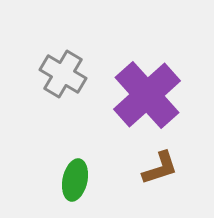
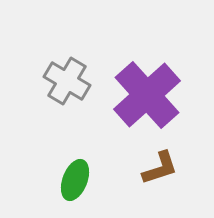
gray cross: moved 4 px right, 7 px down
green ellipse: rotated 9 degrees clockwise
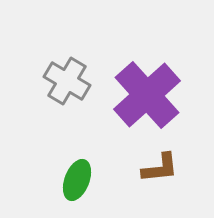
brown L-shape: rotated 12 degrees clockwise
green ellipse: moved 2 px right
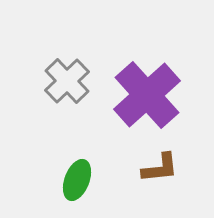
gray cross: rotated 15 degrees clockwise
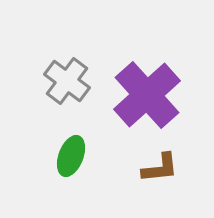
gray cross: rotated 9 degrees counterclockwise
green ellipse: moved 6 px left, 24 px up
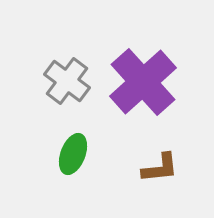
purple cross: moved 4 px left, 13 px up
green ellipse: moved 2 px right, 2 px up
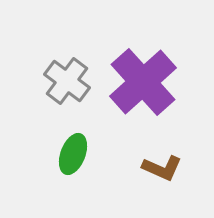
brown L-shape: moved 2 px right; rotated 30 degrees clockwise
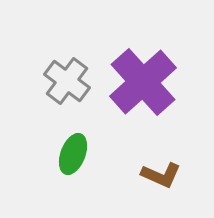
brown L-shape: moved 1 px left, 7 px down
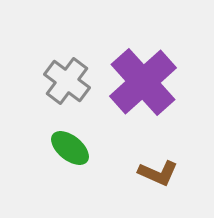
green ellipse: moved 3 px left, 6 px up; rotated 72 degrees counterclockwise
brown L-shape: moved 3 px left, 2 px up
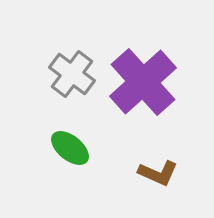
gray cross: moved 5 px right, 7 px up
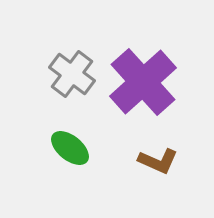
brown L-shape: moved 12 px up
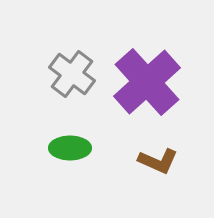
purple cross: moved 4 px right
green ellipse: rotated 39 degrees counterclockwise
